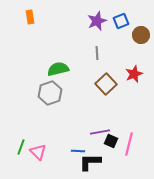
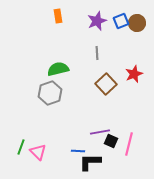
orange rectangle: moved 28 px right, 1 px up
brown circle: moved 4 px left, 12 px up
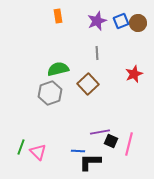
brown circle: moved 1 px right
brown square: moved 18 px left
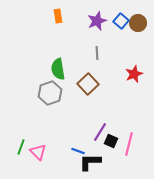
blue square: rotated 28 degrees counterclockwise
green semicircle: rotated 85 degrees counterclockwise
purple line: rotated 48 degrees counterclockwise
blue line: rotated 16 degrees clockwise
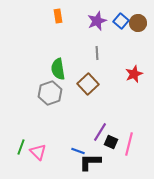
black square: moved 1 px down
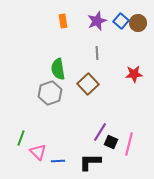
orange rectangle: moved 5 px right, 5 px down
red star: rotated 18 degrees clockwise
green line: moved 9 px up
blue line: moved 20 px left, 10 px down; rotated 24 degrees counterclockwise
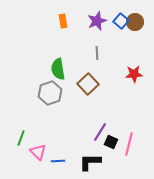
brown circle: moved 3 px left, 1 px up
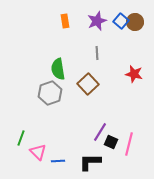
orange rectangle: moved 2 px right
red star: rotated 18 degrees clockwise
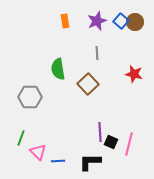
gray hexagon: moved 20 px left, 4 px down; rotated 20 degrees clockwise
purple line: rotated 36 degrees counterclockwise
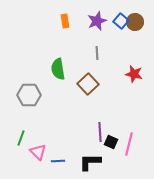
gray hexagon: moved 1 px left, 2 px up
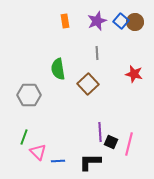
green line: moved 3 px right, 1 px up
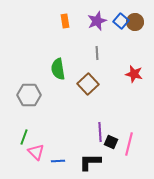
pink triangle: moved 2 px left
